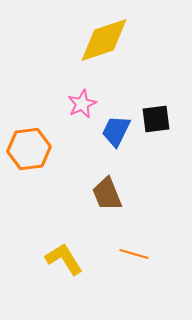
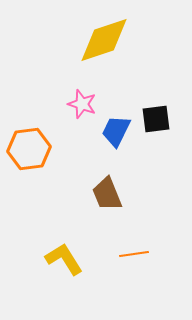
pink star: rotated 28 degrees counterclockwise
orange line: rotated 24 degrees counterclockwise
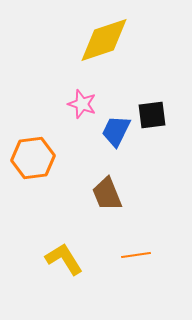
black square: moved 4 px left, 4 px up
orange hexagon: moved 4 px right, 9 px down
orange line: moved 2 px right, 1 px down
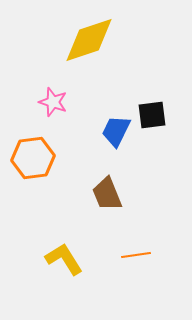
yellow diamond: moved 15 px left
pink star: moved 29 px left, 2 px up
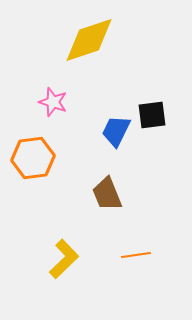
yellow L-shape: rotated 78 degrees clockwise
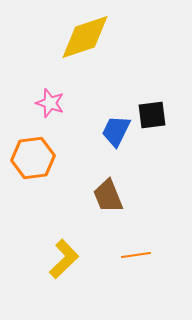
yellow diamond: moved 4 px left, 3 px up
pink star: moved 3 px left, 1 px down
brown trapezoid: moved 1 px right, 2 px down
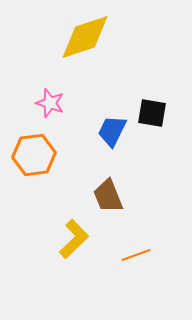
black square: moved 2 px up; rotated 16 degrees clockwise
blue trapezoid: moved 4 px left
orange hexagon: moved 1 px right, 3 px up
orange line: rotated 12 degrees counterclockwise
yellow L-shape: moved 10 px right, 20 px up
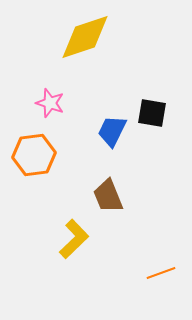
orange line: moved 25 px right, 18 px down
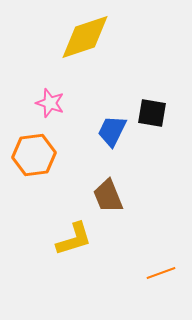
yellow L-shape: rotated 27 degrees clockwise
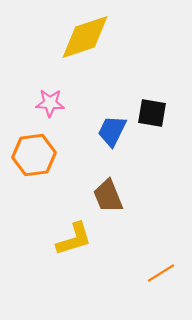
pink star: rotated 16 degrees counterclockwise
orange line: rotated 12 degrees counterclockwise
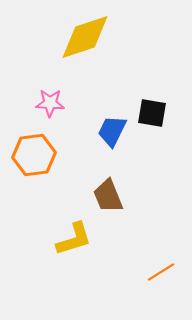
orange line: moved 1 px up
